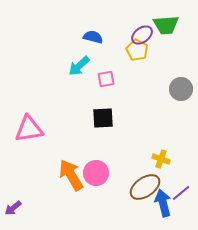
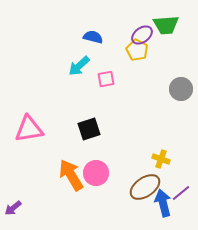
black square: moved 14 px left, 11 px down; rotated 15 degrees counterclockwise
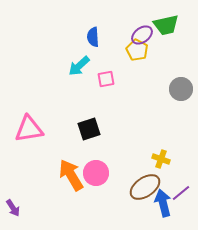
green trapezoid: rotated 8 degrees counterclockwise
blue semicircle: rotated 108 degrees counterclockwise
purple arrow: rotated 84 degrees counterclockwise
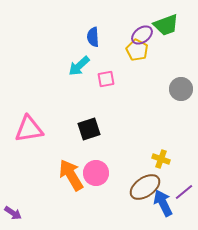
green trapezoid: rotated 8 degrees counterclockwise
purple line: moved 3 px right, 1 px up
blue arrow: rotated 12 degrees counterclockwise
purple arrow: moved 5 px down; rotated 24 degrees counterclockwise
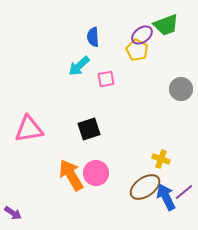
blue arrow: moved 3 px right, 6 px up
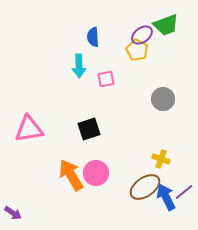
cyan arrow: rotated 50 degrees counterclockwise
gray circle: moved 18 px left, 10 px down
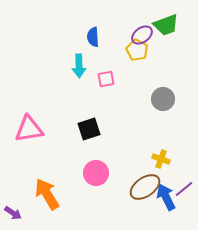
orange arrow: moved 24 px left, 19 px down
purple line: moved 3 px up
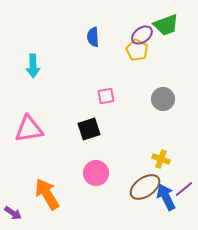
cyan arrow: moved 46 px left
pink square: moved 17 px down
